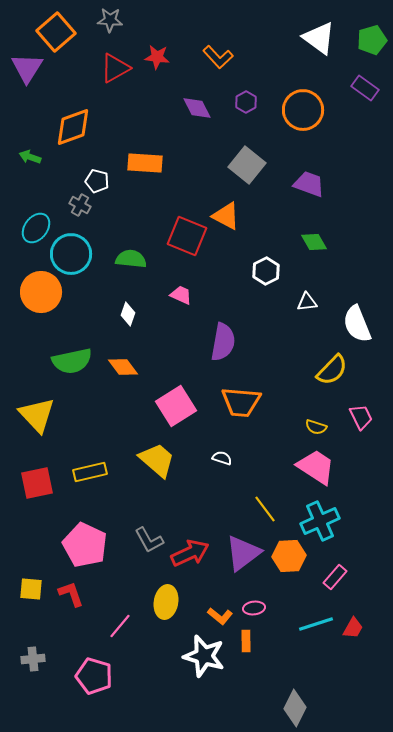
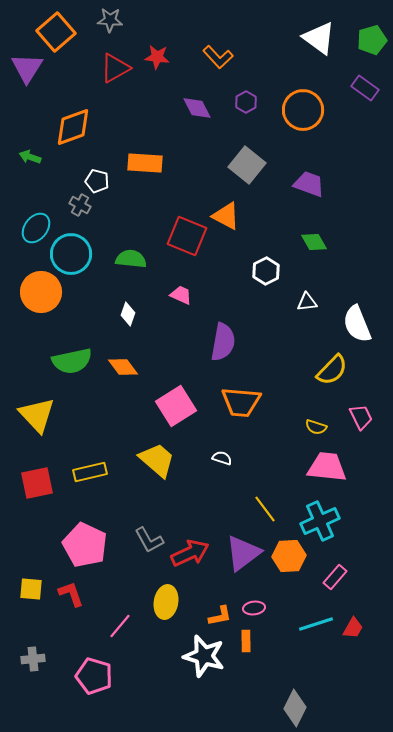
pink trapezoid at (316, 467): moved 11 px right; rotated 27 degrees counterclockwise
orange L-shape at (220, 616): rotated 50 degrees counterclockwise
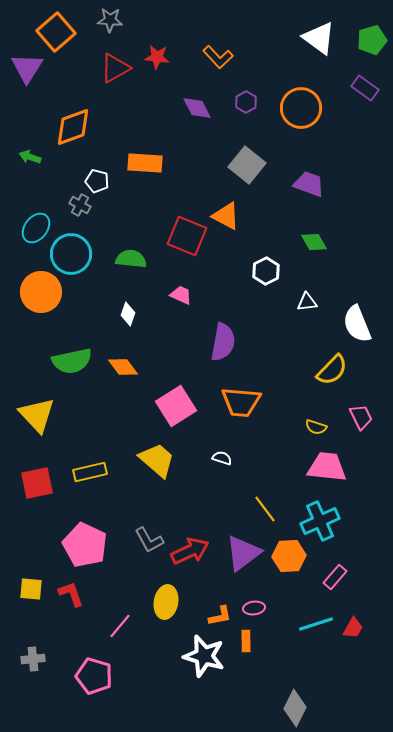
orange circle at (303, 110): moved 2 px left, 2 px up
red arrow at (190, 553): moved 2 px up
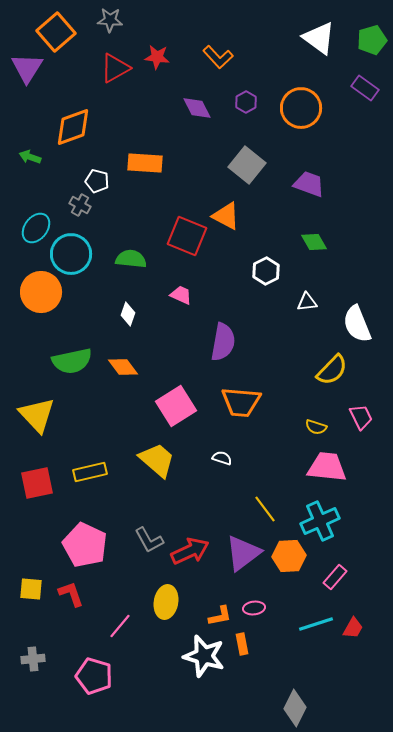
orange rectangle at (246, 641): moved 4 px left, 3 px down; rotated 10 degrees counterclockwise
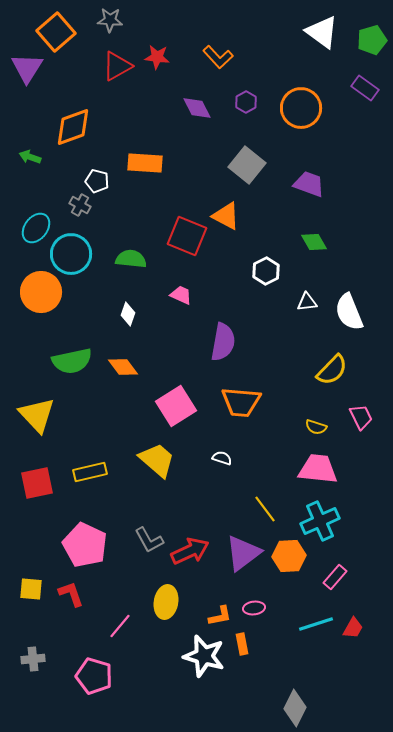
white triangle at (319, 38): moved 3 px right, 6 px up
red triangle at (115, 68): moved 2 px right, 2 px up
white semicircle at (357, 324): moved 8 px left, 12 px up
pink trapezoid at (327, 467): moved 9 px left, 2 px down
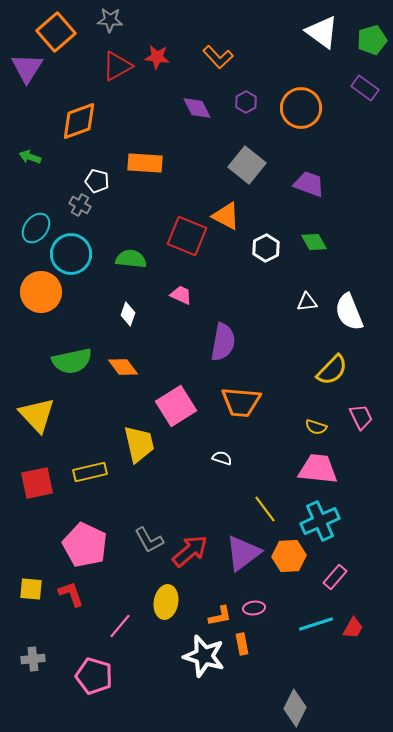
orange diamond at (73, 127): moved 6 px right, 6 px up
white hexagon at (266, 271): moved 23 px up
yellow trapezoid at (157, 460): moved 18 px left, 16 px up; rotated 36 degrees clockwise
red arrow at (190, 551): rotated 15 degrees counterclockwise
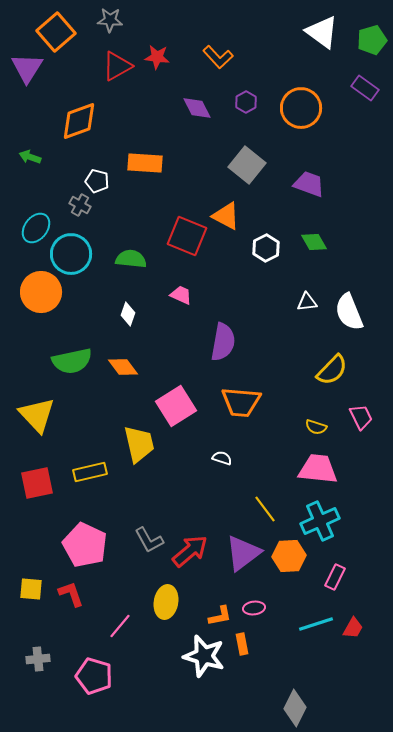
pink rectangle at (335, 577): rotated 15 degrees counterclockwise
gray cross at (33, 659): moved 5 px right
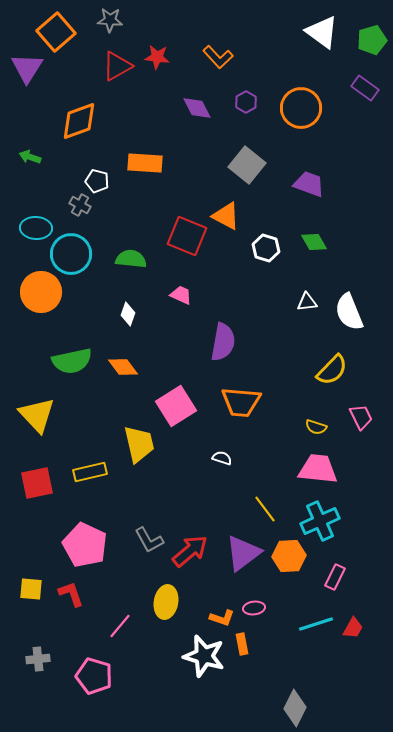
cyan ellipse at (36, 228): rotated 56 degrees clockwise
white hexagon at (266, 248): rotated 16 degrees counterclockwise
orange L-shape at (220, 616): moved 2 px right, 2 px down; rotated 30 degrees clockwise
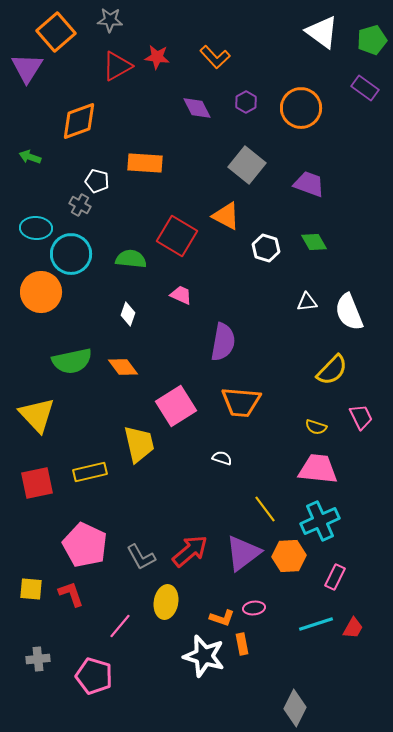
orange L-shape at (218, 57): moved 3 px left
red square at (187, 236): moved 10 px left; rotated 9 degrees clockwise
gray L-shape at (149, 540): moved 8 px left, 17 px down
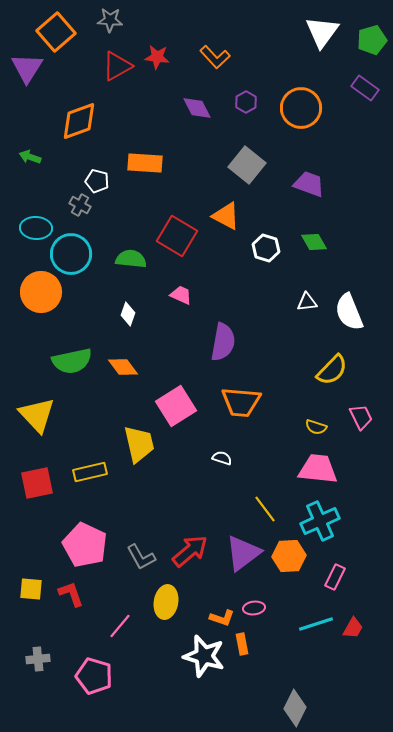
white triangle at (322, 32): rotated 30 degrees clockwise
